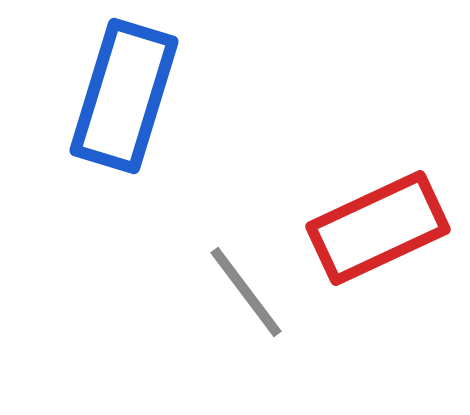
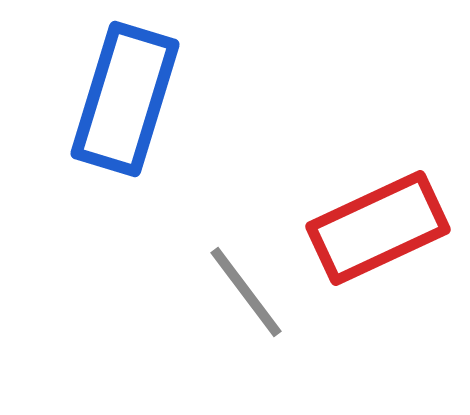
blue rectangle: moved 1 px right, 3 px down
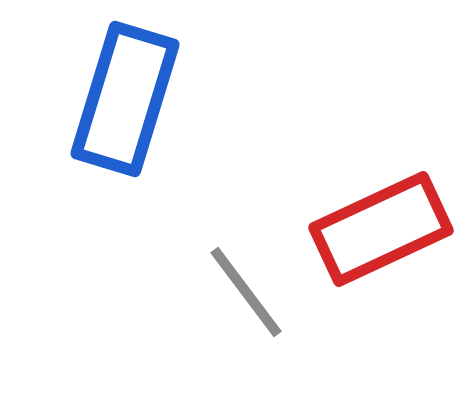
red rectangle: moved 3 px right, 1 px down
